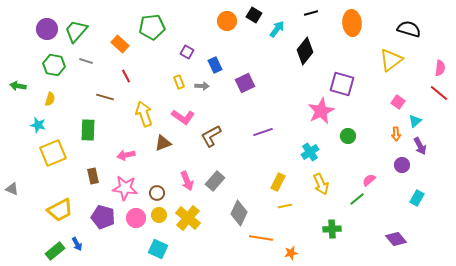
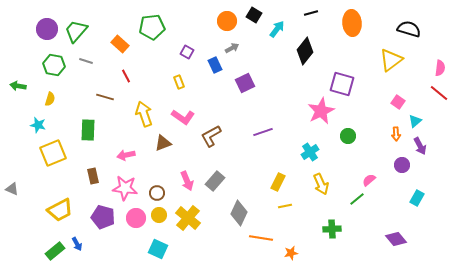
gray arrow at (202, 86): moved 30 px right, 38 px up; rotated 32 degrees counterclockwise
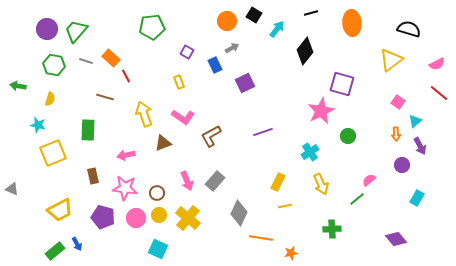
orange rectangle at (120, 44): moved 9 px left, 14 px down
pink semicircle at (440, 68): moved 3 px left, 4 px up; rotated 56 degrees clockwise
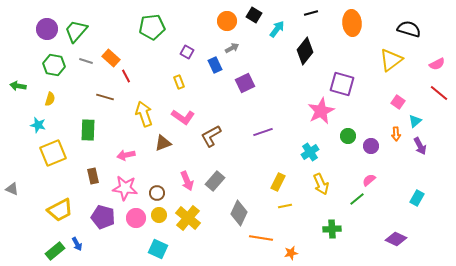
purple circle at (402, 165): moved 31 px left, 19 px up
purple diamond at (396, 239): rotated 25 degrees counterclockwise
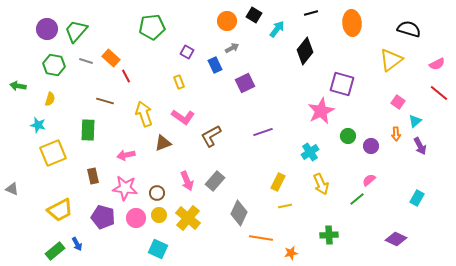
brown line at (105, 97): moved 4 px down
green cross at (332, 229): moved 3 px left, 6 px down
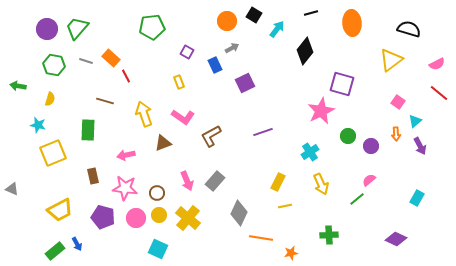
green trapezoid at (76, 31): moved 1 px right, 3 px up
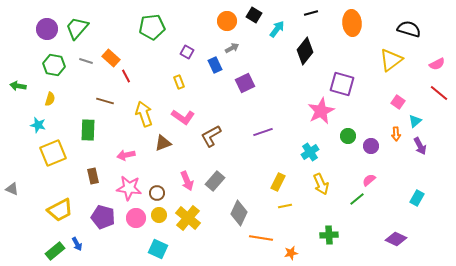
pink star at (125, 188): moved 4 px right
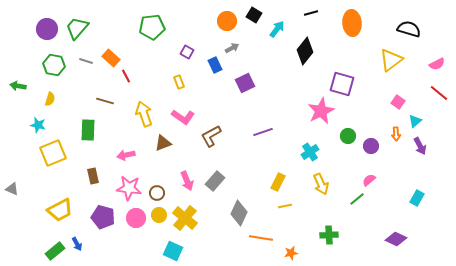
yellow cross at (188, 218): moved 3 px left
cyan square at (158, 249): moved 15 px right, 2 px down
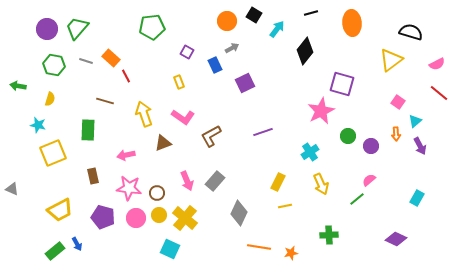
black semicircle at (409, 29): moved 2 px right, 3 px down
orange line at (261, 238): moved 2 px left, 9 px down
cyan square at (173, 251): moved 3 px left, 2 px up
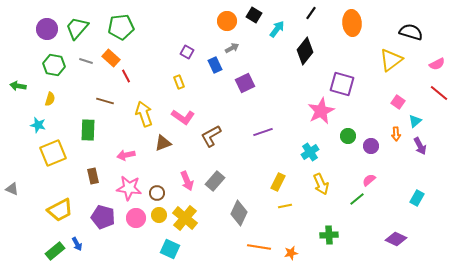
black line at (311, 13): rotated 40 degrees counterclockwise
green pentagon at (152, 27): moved 31 px left
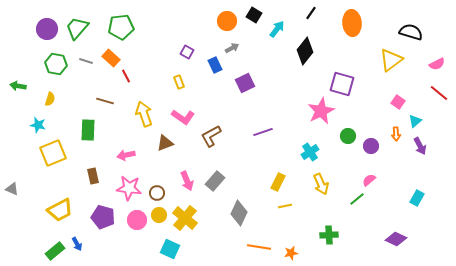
green hexagon at (54, 65): moved 2 px right, 1 px up
brown triangle at (163, 143): moved 2 px right
pink circle at (136, 218): moved 1 px right, 2 px down
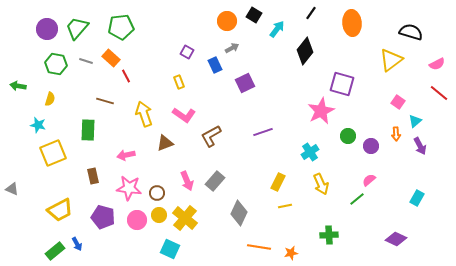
pink L-shape at (183, 117): moved 1 px right, 2 px up
